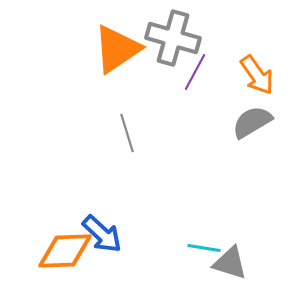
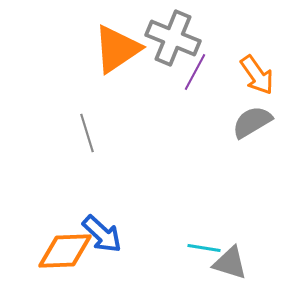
gray cross: rotated 6 degrees clockwise
gray line: moved 40 px left
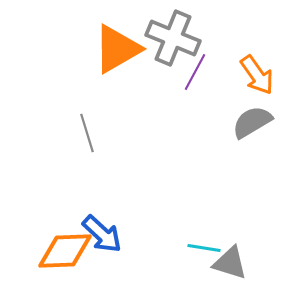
orange triangle: rotated 4 degrees clockwise
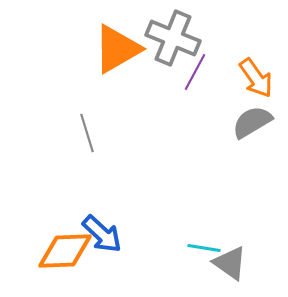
orange arrow: moved 1 px left, 3 px down
gray triangle: rotated 18 degrees clockwise
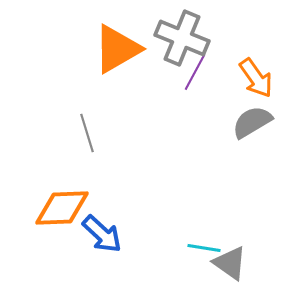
gray cross: moved 9 px right
orange diamond: moved 3 px left, 43 px up
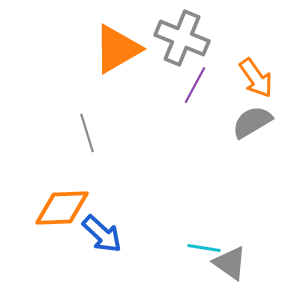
purple line: moved 13 px down
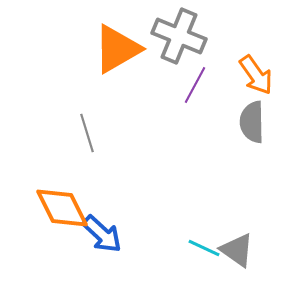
gray cross: moved 3 px left, 2 px up
orange arrow: moved 3 px up
gray semicircle: rotated 60 degrees counterclockwise
orange diamond: rotated 66 degrees clockwise
cyan line: rotated 16 degrees clockwise
gray triangle: moved 7 px right, 13 px up
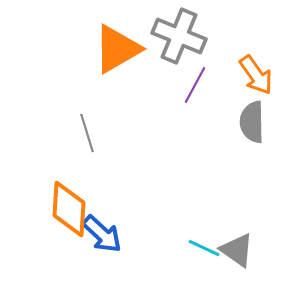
orange diamond: moved 7 px right, 1 px down; rotated 30 degrees clockwise
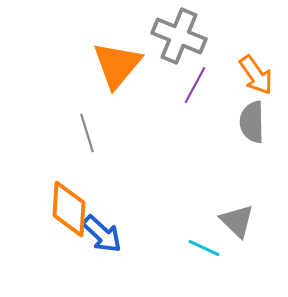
orange triangle: moved 16 px down; rotated 20 degrees counterclockwise
gray triangle: moved 29 px up; rotated 9 degrees clockwise
